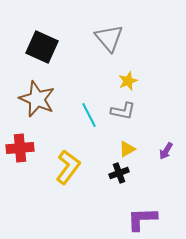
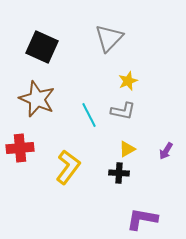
gray triangle: rotated 24 degrees clockwise
black cross: rotated 24 degrees clockwise
purple L-shape: rotated 12 degrees clockwise
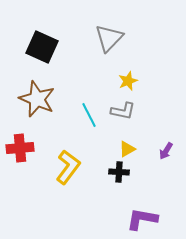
black cross: moved 1 px up
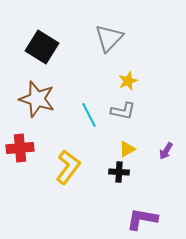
black square: rotated 8 degrees clockwise
brown star: rotated 6 degrees counterclockwise
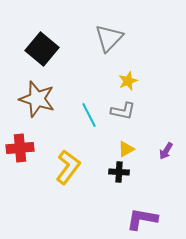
black square: moved 2 px down; rotated 8 degrees clockwise
yellow triangle: moved 1 px left
